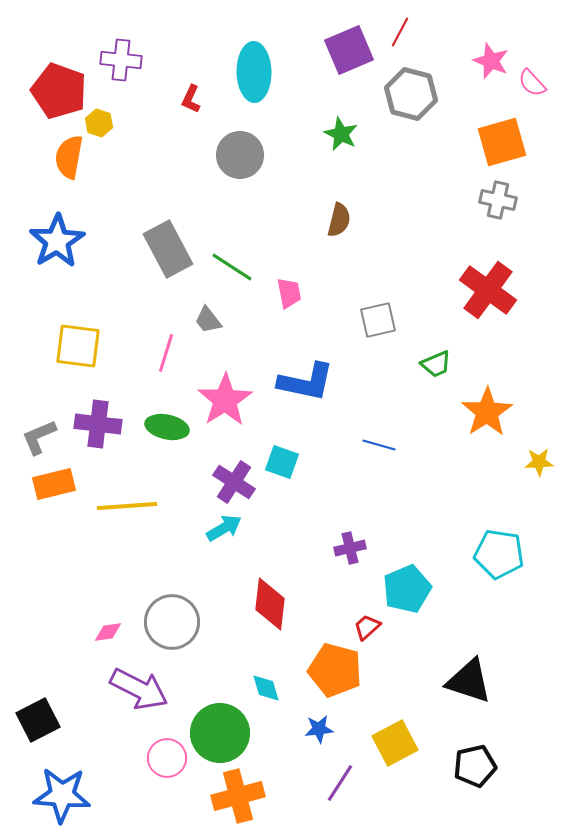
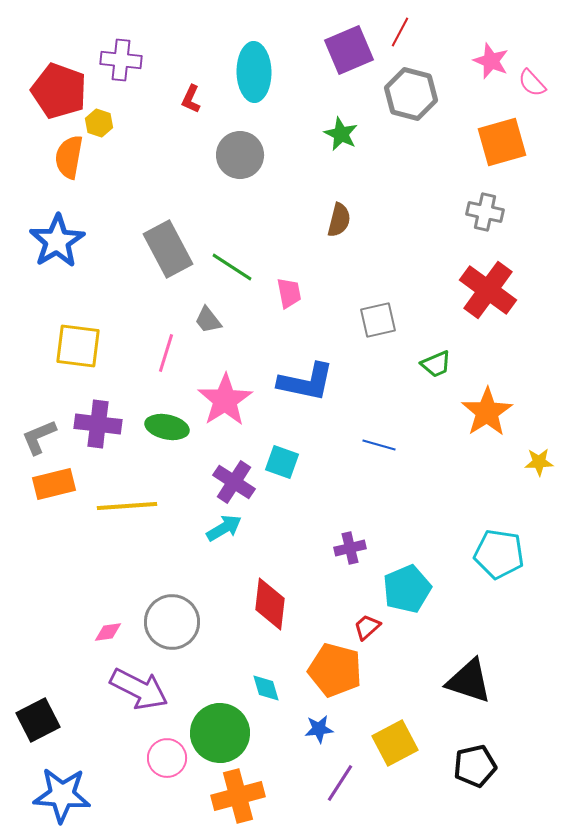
gray cross at (498, 200): moved 13 px left, 12 px down
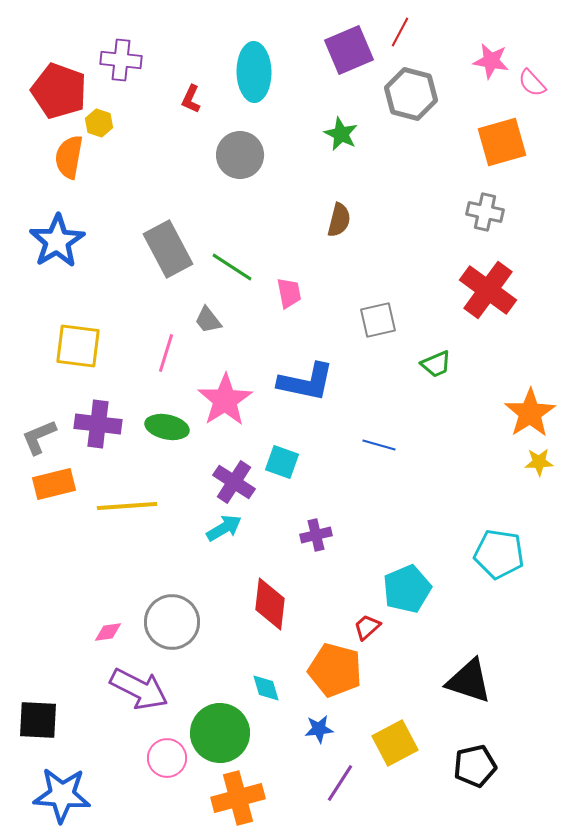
pink star at (491, 61): rotated 12 degrees counterclockwise
orange star at (487, 412): moved 43 px right, 1 px down
purple cross at (350, 548): moved 34 px left, 13 px up
black square at (38, 720): rotated 30 degrees clockwise
orange cross at (238, 796): moved 2 px down
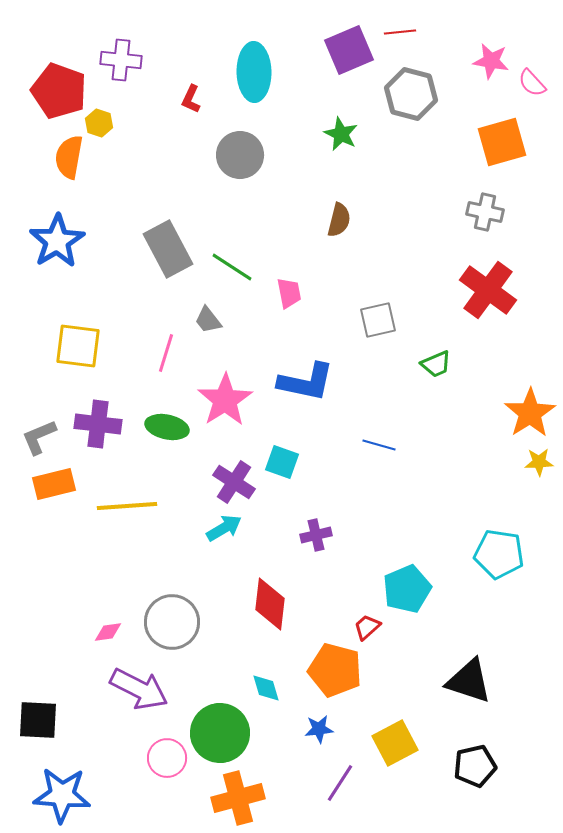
red line at (400, 32): rotated 56 degrees clockwise
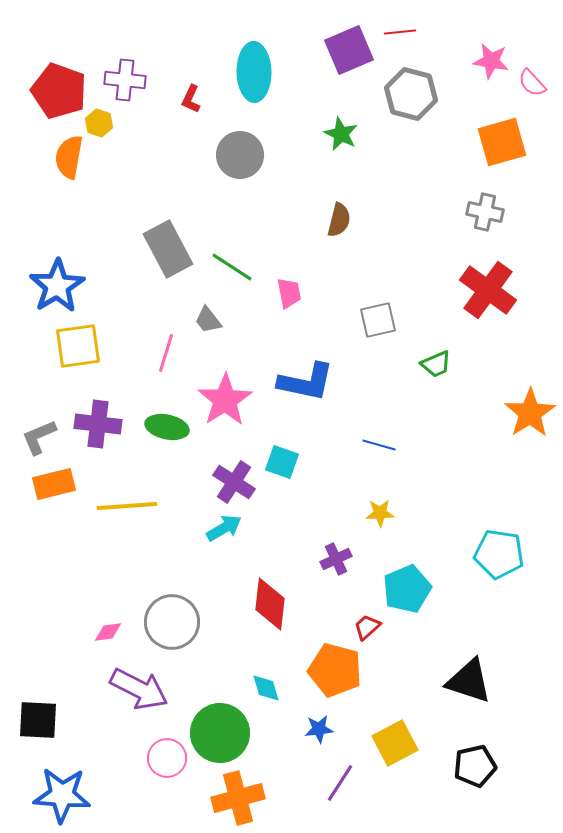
purple cross at (121, 60): moved 4 px right, 20 px down
blue star at (57, 241): moved 45 px down
yellow square at (78, 346): rotated 15 degrees counterclockwise
yellow star at (539, 462): moved 159 px left, 51 px down
purple cross at (316, 535): moved 20 px right, 24 px down; rotated 12 degrees counterclockwise
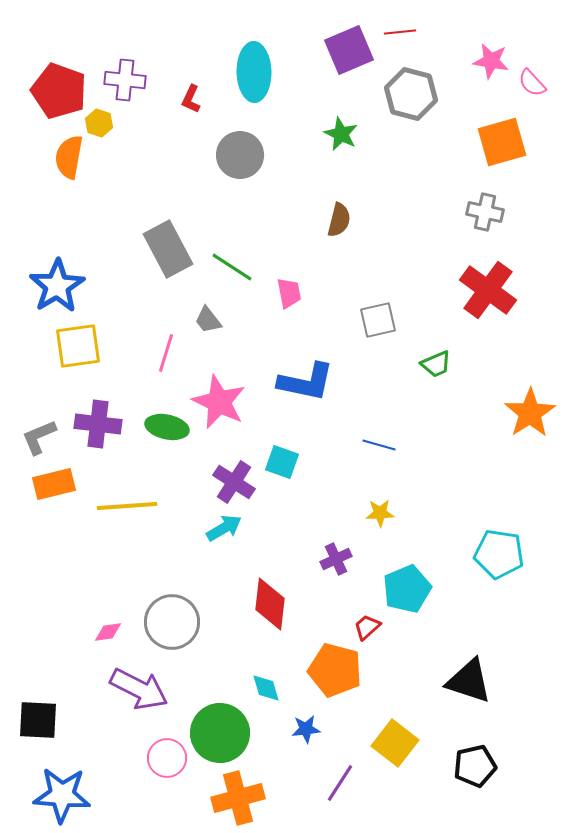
pink star at (225, 400): moved 6 px left, 2 px down; rotated 14 degrees counterclockwise
blue star at (319, 729): moved 13 px left
yellow square at (395, 743): rotated 24 degrees counterclockwise
